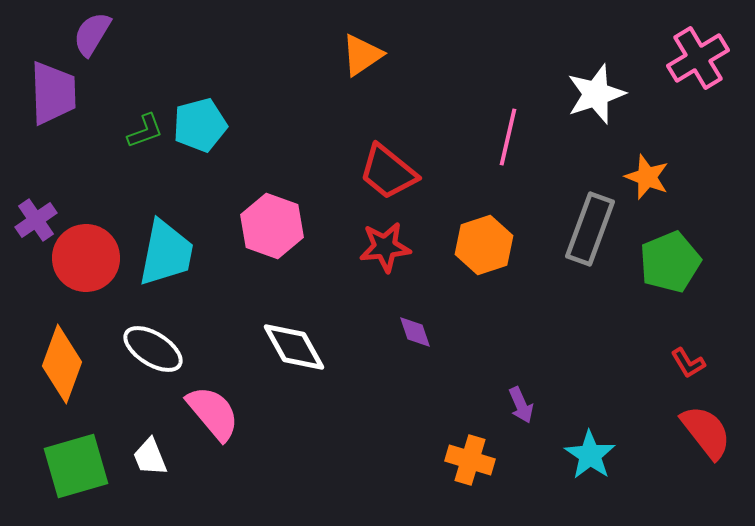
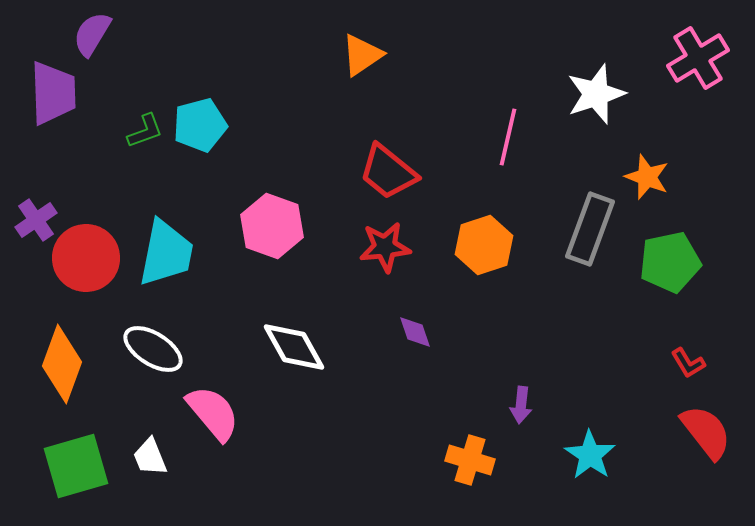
green pentagon: rotated 10 degrees clockwise
purple arrow: rotated 30 degrees clockwise
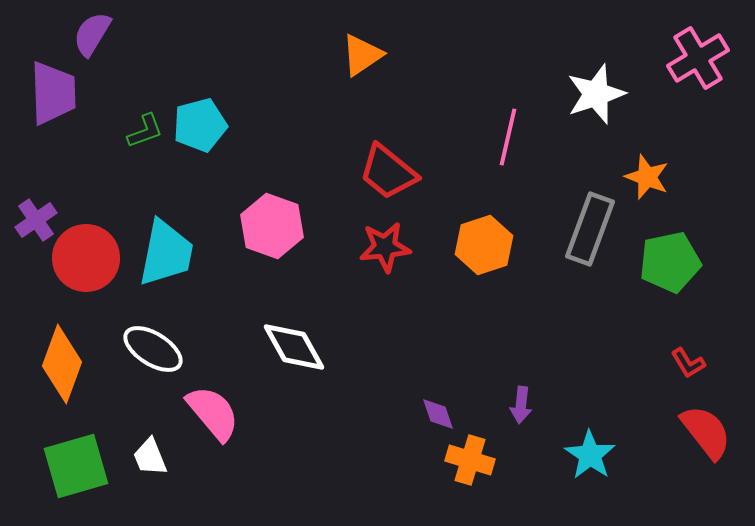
purple diamond: moved 23 px right, 82 px down
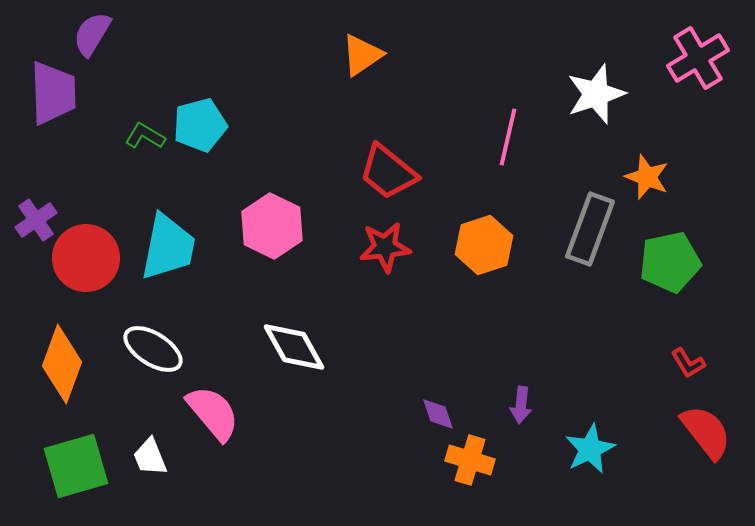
green L-shape: moved 5 px down; rotated 129 degrees counterclockwise
pink hexagon: rotated 6 degrees clockwise
cyan trapezoid: moved 2 px right, 6 px up
cyan star: moved 6 px up; rotated 12 degrees clockwise
